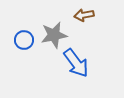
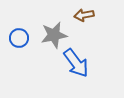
blue circle: moved 5 px left, 2 px up
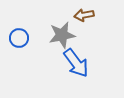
gray star: moved 8 px right
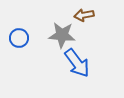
gray star: rotated 16 degrees clockwise
blue arrow: moved 1 px right
